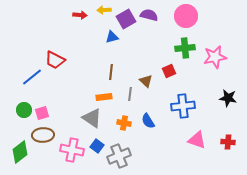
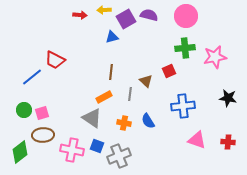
orange rectangle: rotated 21 degrees counterclockwise
blue square: rotated 16 degrees counterclockwise
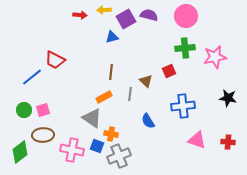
pink square: moved 1 px right, 3 px up
orange cross: moved 13 px left, 11 px down
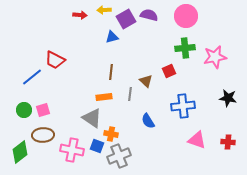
orange rectangle: rotated 21 degrees clockwise
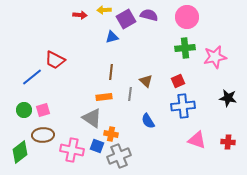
pink circle: moved 1 px right, 1 px down
red square: moved 9 px right, 10 px down
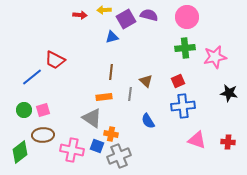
black star: moved 1 px right, 5 px up
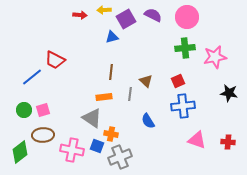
purple semicircle: moved 4 px right; rotated 12 degrees clockwise
gray cross: moved 1 px right, 1 px down
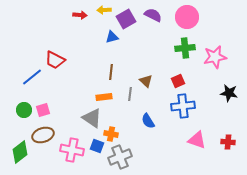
brown ellipse: rotated 15 degrees counterclockwise
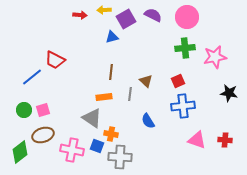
red cross: moved 3 px left, 2 px up
gray cross: rotated 25 degrees clockwise
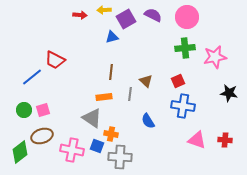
blue cross: rotated 15 degrees clockwise
brown ellipse: moved 1 px left, 1 px down
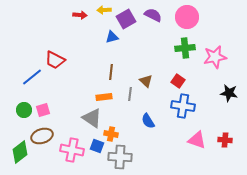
red square: rotated 32 degrees counterclockwise
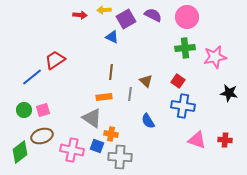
blue triangle: rotated 40 degrees clockwise
red trapezoid: rotated 120 degrees clockwise
